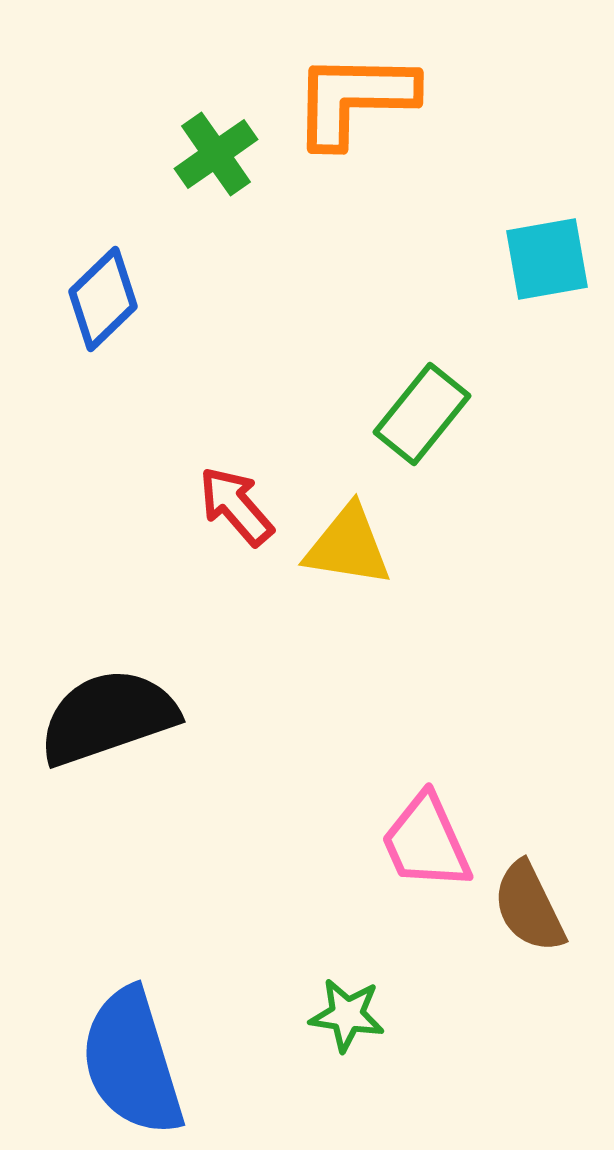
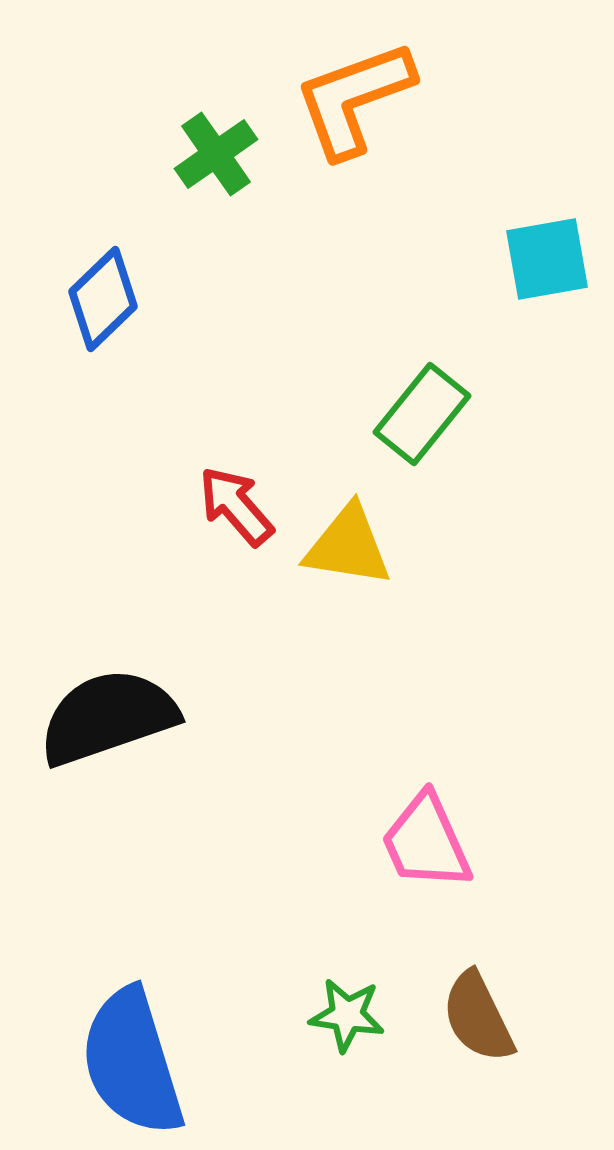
orange L-shape: rotated 21 degrees counterclockwise
brown semicircle: moved 51 px left, 110 px down
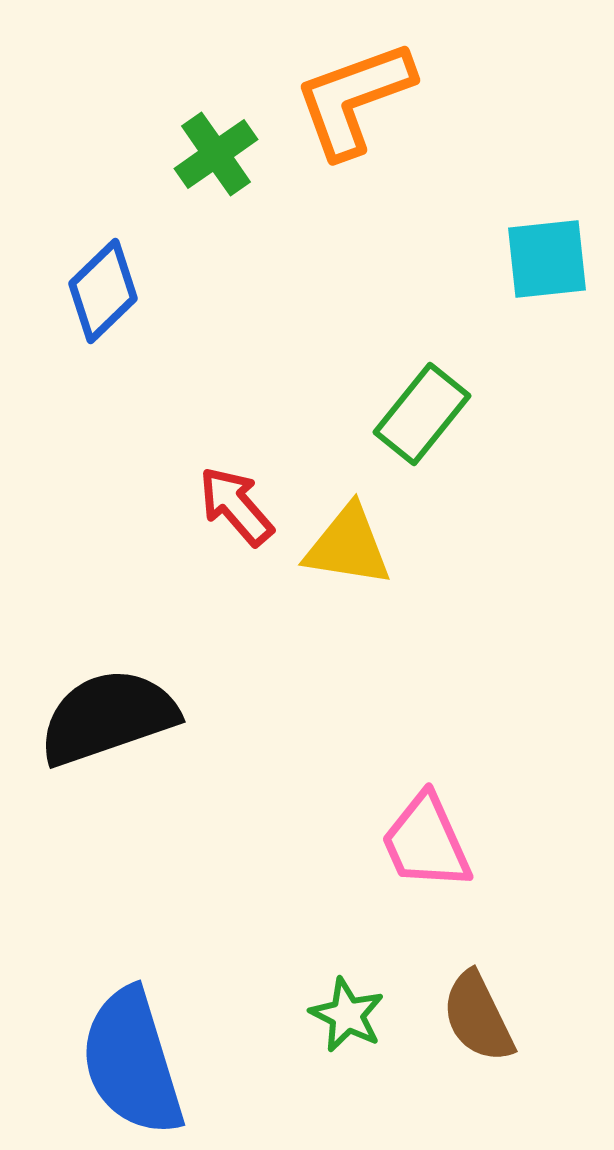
cyan square: rotated 4 degrees clockwise
blue diamond: moved 8 px up
green star: rotated 18 degrees clockwise
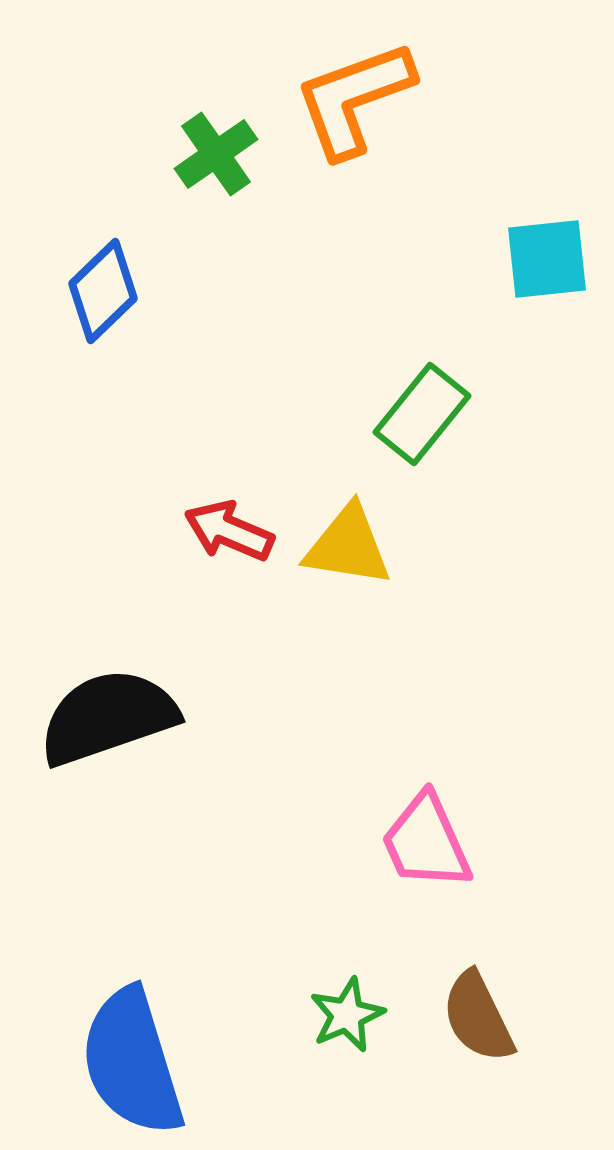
red arrow: moved 7 px left, 25 px down; rotated 26 degrees counterclockwise
green star: rotated 22 degrees clockwise
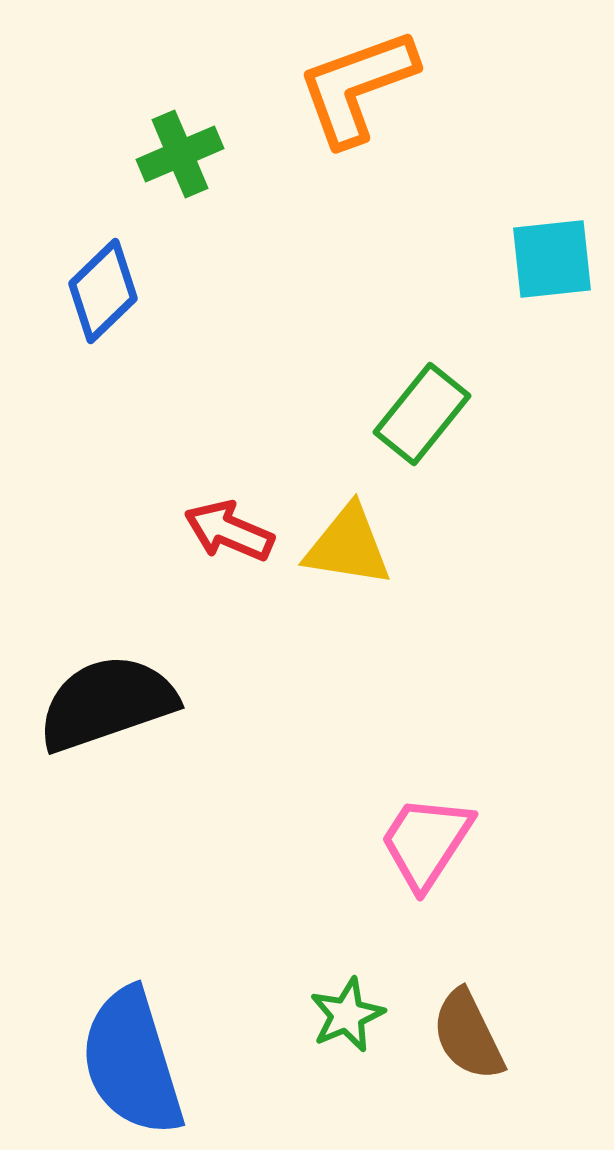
orange L-shape: moved 3 px right, 12 px up
green cross: moved 36 px left; rotated 12 degrees clockwise
cyan square: moved 5 px right
black semicircle: moved 1 px left, 14 px up
pink trapezoid: rotated 57 degrees clockwise
brown semicircle: moved 10 px left, 18 px down
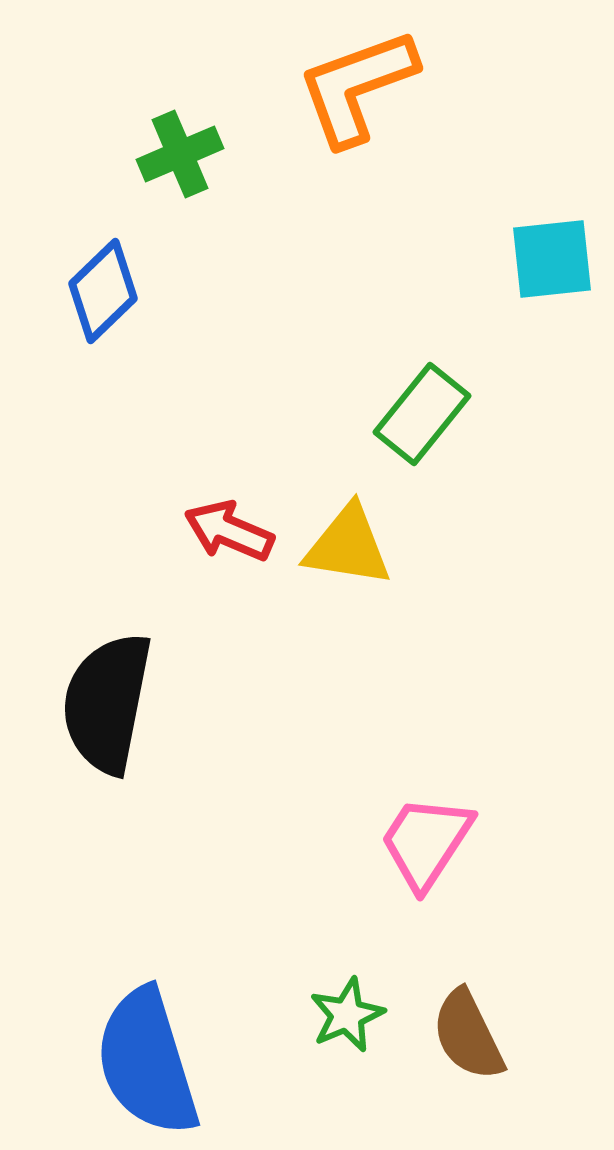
black semicircle: rotated 60 degrees counterclockwise
blue semicircle: moved 15 px right
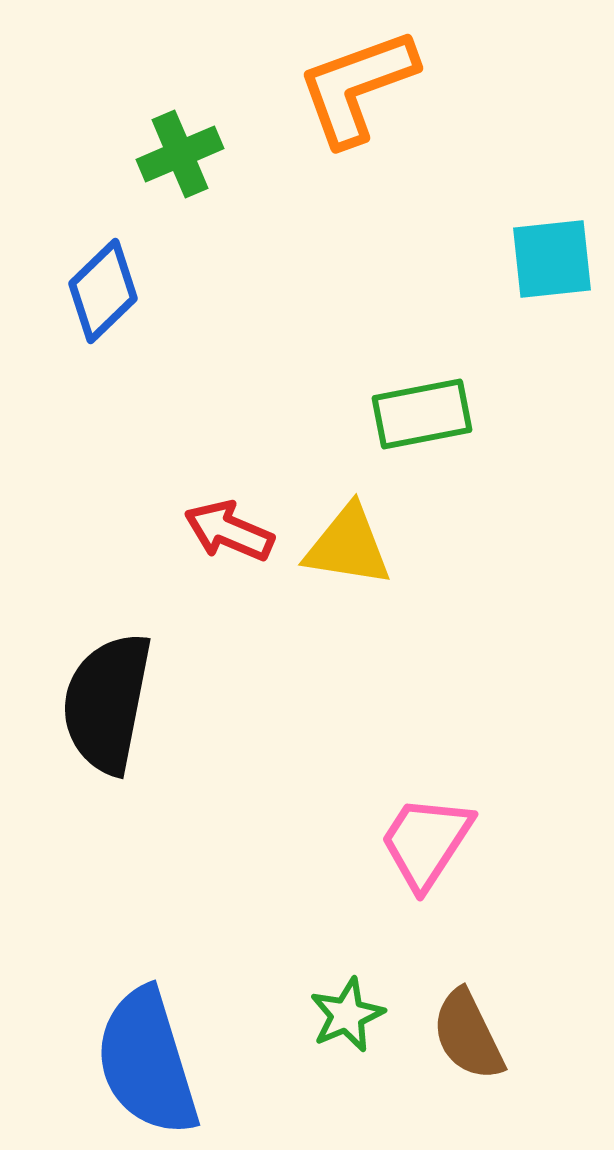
green rectangle: rotated 40 degrees clockwise
